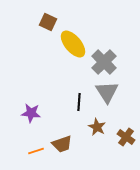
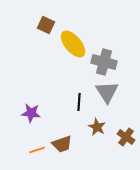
brown square: moved 2 px left, 3 px down
gray cross: rotated 30 degrees counterclockwise
orange line: moved 1 px right, 1 px up
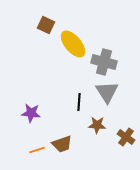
brown star: moved 2 px up; rotated 24 degrees counterclockwise
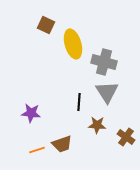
yellow ellipse: rotated 24 degrees clockwise
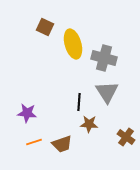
brown square: moved 1 px left, 2 px down
gray cross: moved 4 px up
purple star: moved 4 px left
brown star: moved 8 px left, 1 px up
orange line: moved 3 px left, 8 px up
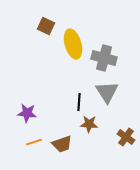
brown square: moved 1 px right, 1 px up
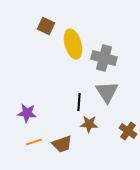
brown cross: moved 2 px right, 6 px up
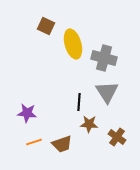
brown cross: moved 11 px left, 6 px down
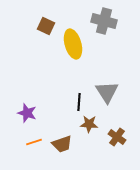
gray cross: moved 37 px up
purple star: rotated 12 degrees clockwise
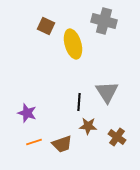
brown star: moved 1 px left, 2 px down
